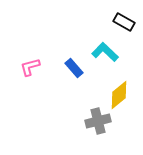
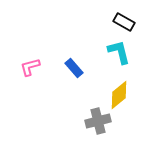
cyan L-shape: moved 14 px right; rotated 32 degrees clockwise
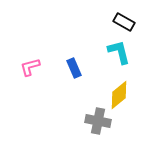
blue rectangle: rotated 18 degrees clockwise
gray cross: rotated 25 degrees clockwise
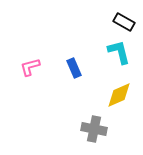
yellow diamond: rotated 16 degrees clockwise
gray cross: moved 4 px left, 8 px down
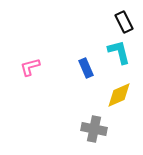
black rectangle: rotated 35 degrees clockwise
blue rectangle: moved 12 px right
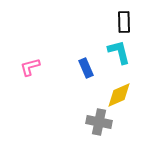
black rectangle: rotated 25 degrees clockwise
gray cross: moved 5 px right, 7 px up
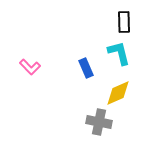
cyan L-shape: moved 1 px down
pink L-shape: rotated 120 degrees counterclockwise
yellow diamond: moved 1 px left, 2 px up
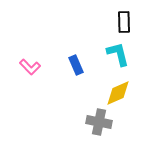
cyan L-shape: moved 1 px left, 1 px down
blue rectangle: moved 10 px left, 3 px up
